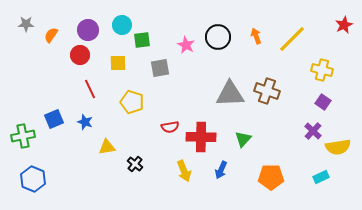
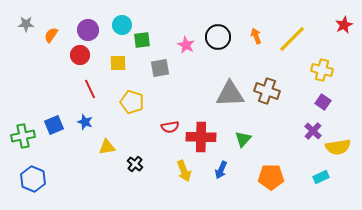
blue square: moved 6 px down
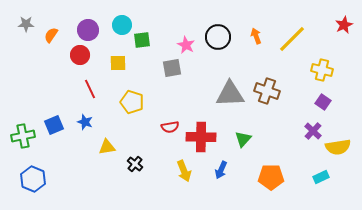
gray square: moved 12 px right
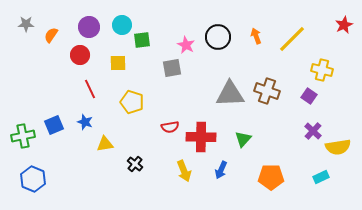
purple circle: moved 1 px right, 3 px up
purple square: moved 14 px left, 6 px up
yellow triangle: moved 2 px left, 3 px up
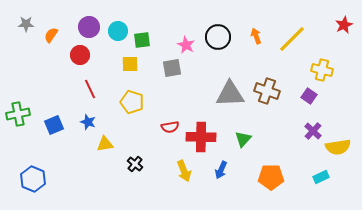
cyan circle: moved 4 px left, 6 px down
yellow square: moved 12 px right, 1 px down
blue star: moved 3 px right
green cross: moved 5 px left, 22 px up
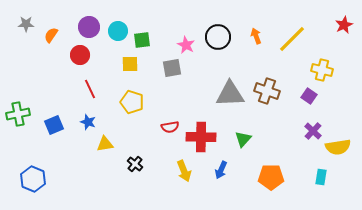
cyan rectangle: rotated 56 degrees counterclockwise
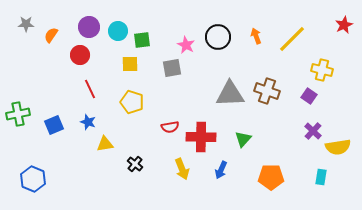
yellow arrow: moved 2 px left, 2 px up
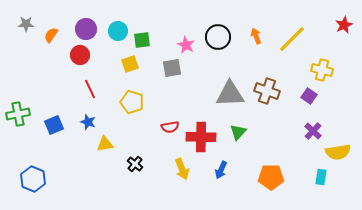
purple circle: moved 3 px left, 2 px down
yellow square: rotated 18 degrees counterclockwise
green triangle: moved 5 px left, 7 px up
yellow semicircle: moved 5 px down
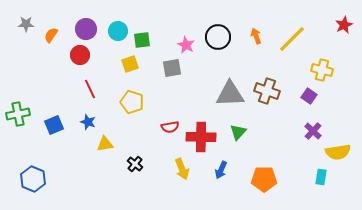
orange pentagon: moved 7 px left, 2 px down
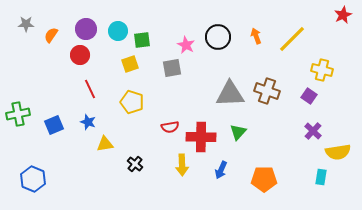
red star: moved 1 px left, 10 px up
yellow arrow: moved 4 px up; rotated 20 degrees clockwise
